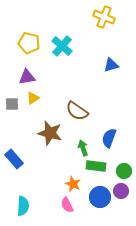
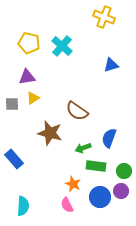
green arrow: rotated 91 degrees counterclockwise
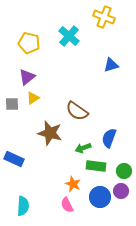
cyan cross: moved 7 px right, 10 px up
purple triangle: rotated 30 degrees counterclockwise
blue rectangle: rotated 24 degrees counterclockwise
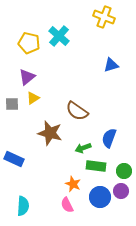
cyan cross: moved 10 px left
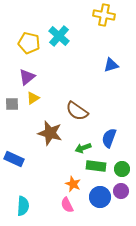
yellow cross: moved 2 px up; rotated 10 degrees counterclockwise
green circle: moved 2 px left, 2 px up
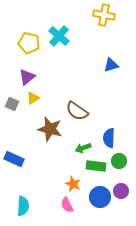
gray square: rotated 24 degrees clockwise
brown star: moved 4 px up
blue semicircle: rotated 18 degrees counterclockwise
green circle: moved 3 px left, 8 px up
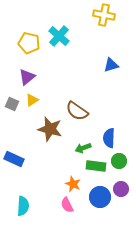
yellow triangle: moved 1 px left, 2 px down
purple circle: moved 2 px up
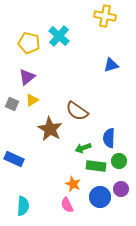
yellow cross: moved 1 px right, 1 px down
brown star: rotated 15 degrees clockwise
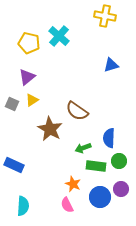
blue rectangle: moved 6 px down
